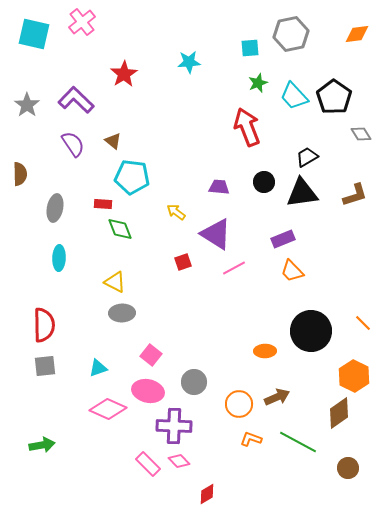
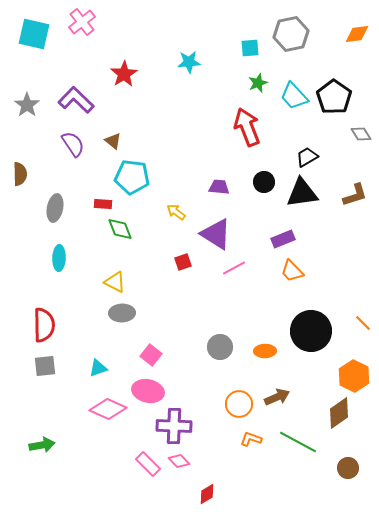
gray circle at (194, 382): moved 26 px right, 35 px up
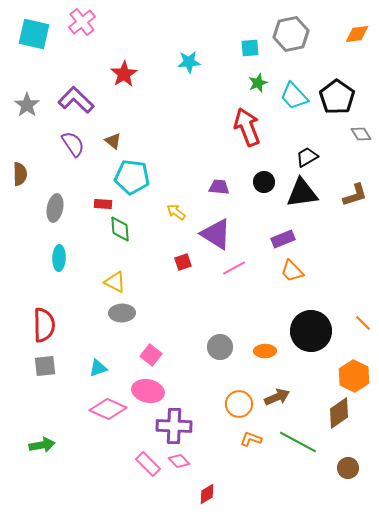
black pentagon at (334, 97): moved 3 px right
green diamond at (120, 229): rotated 16 degrees clockwise
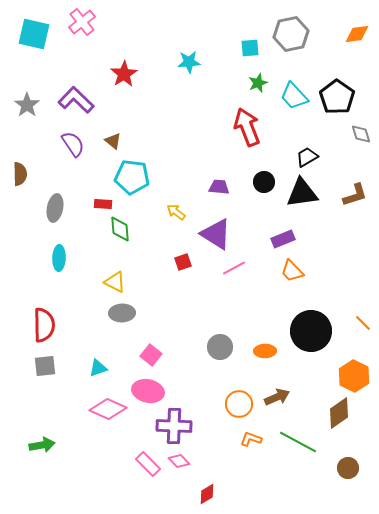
gray diamond at (361, 134): rotated 15 degrees clockwise
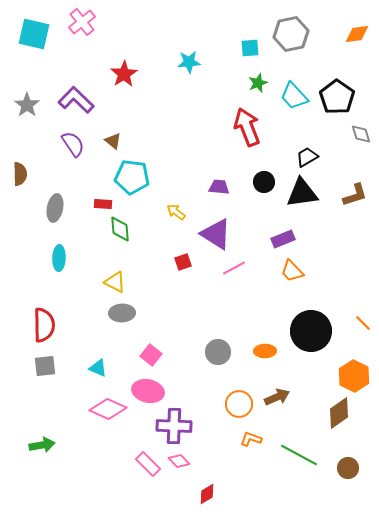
gray circle at (220, 347): moved 2 px left, 5 px down
cyan triangle at (98, 368): rotated 42 degrees clockwise
green line at (298, 442): moved 1 px right, 13 px down
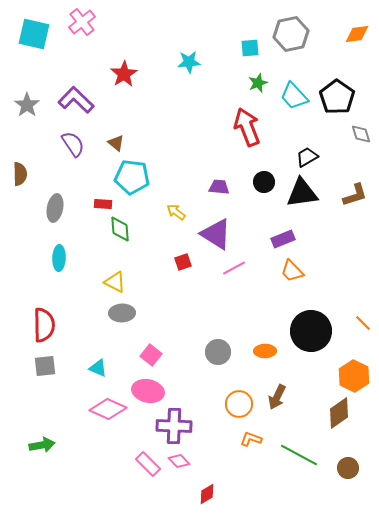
brown triangle at (113, 141): moved 3 px right, 2 px down
brown arrow at (277, 397): rotated 140 degrees clockwise
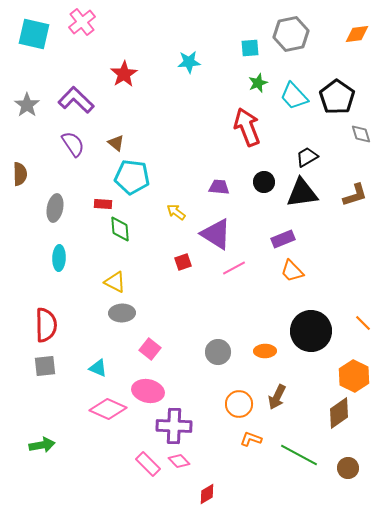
red semicircle at (44, 325): moved 2 px right
pink square at (151, 355): moved 1 px left, 6 px up
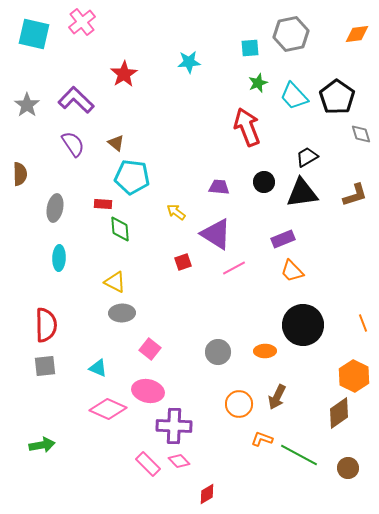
orange line at (363, 323): rotated 24 degrees clockwise
black circle at (311, 331): moved 8 px left, 6 px up
orange L-shape at (251, 439): moved 11 px right
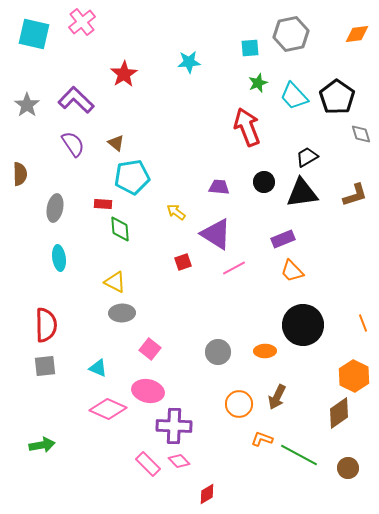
cyan pentagon at (132, 177): rotated 16 degrees counterclockwise
cyan ellipse at (59, 258): rotated 10 degrees counterclockwise
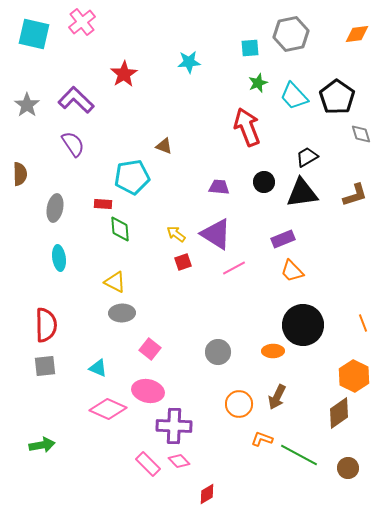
brown triangle at (116, 143): moved 48 px right, 3 px down; rotated 18 degrees counterclockwise
yellow arrow at (176, 212): moved 22 px down
orange ellipse at (265, 351): moved 8 px right
